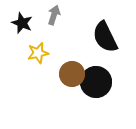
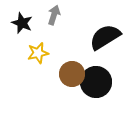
black semicircle: rotated 84 degrees clockwise
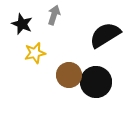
black star: moved 1 px down
black semicircle: moved 2 px up
yellow star: moved 3 px left
brown circle: moved 3 px left, 1 px down
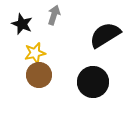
brown circle: moved 30 px left
black circle: moved 3 px left
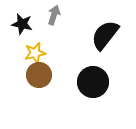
black star: rotated 10 degrees counterclockwise
black semicircle: rotated 20 degrees counterclockwise
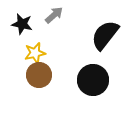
gray arrow: rotated 30 degrees clockwise
black circle: moved 2 px up
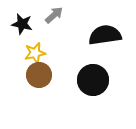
black semicircle: rotated 44 degrees clockwise
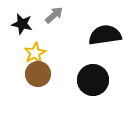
yellow star: rotated 15 degrees counterclockwise
brown circle: moved 1 px left, 1 px up
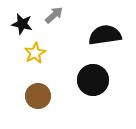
brown circle: moved 22 px down
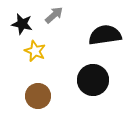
yellow star: moved 2 px up; rotated 20 degrees counterclockwise
